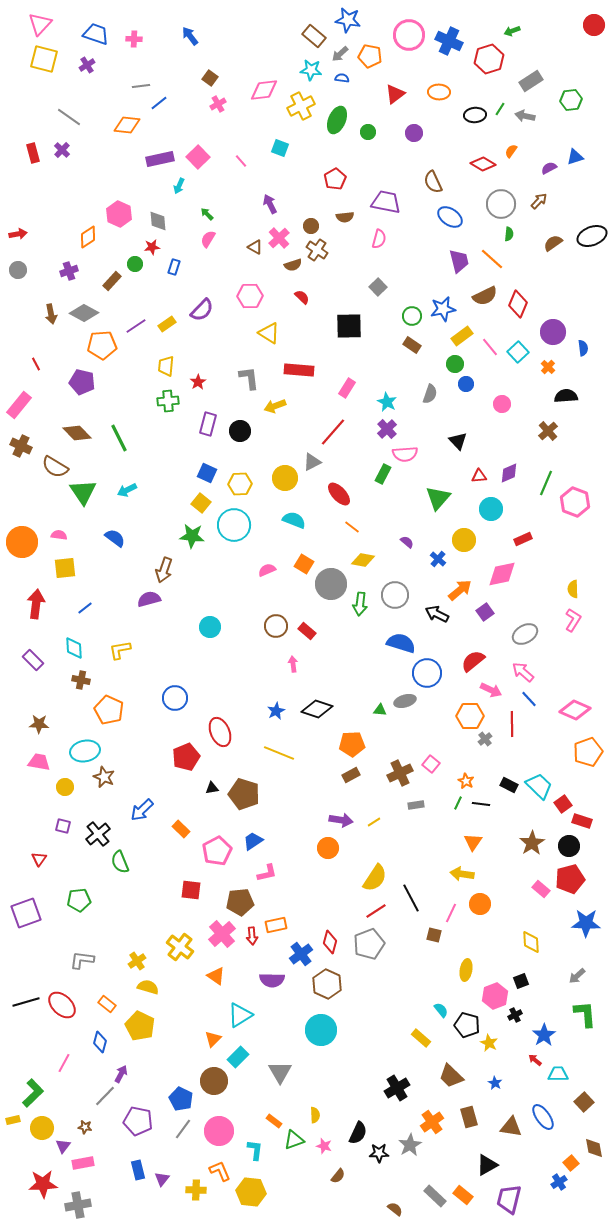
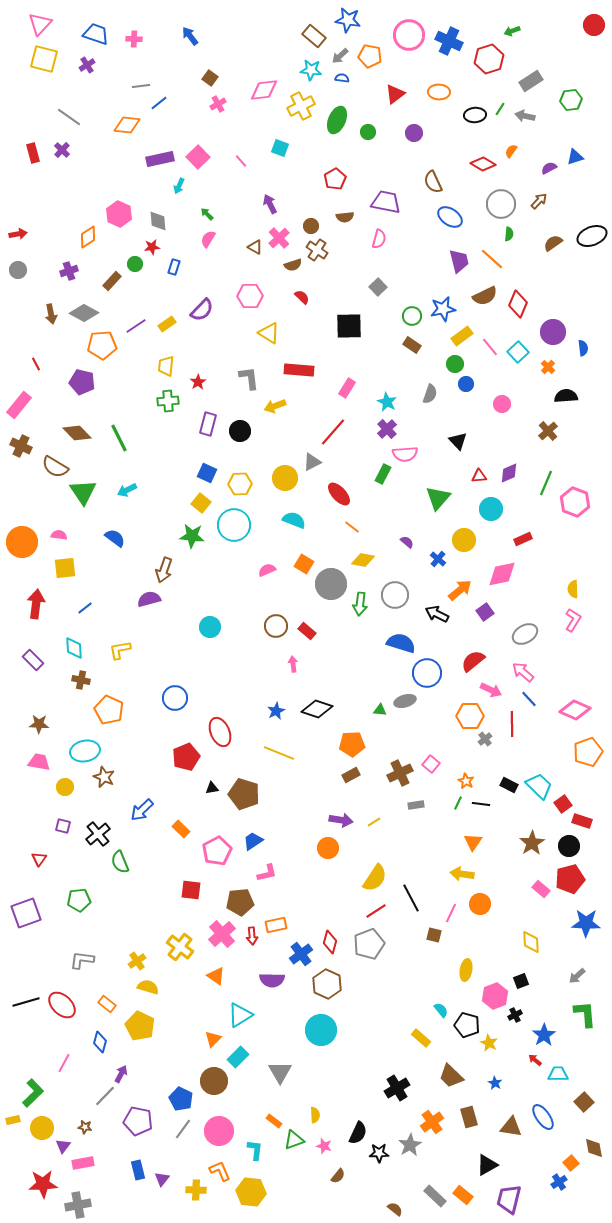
gray arrow at (340, 54): moved 2 px down
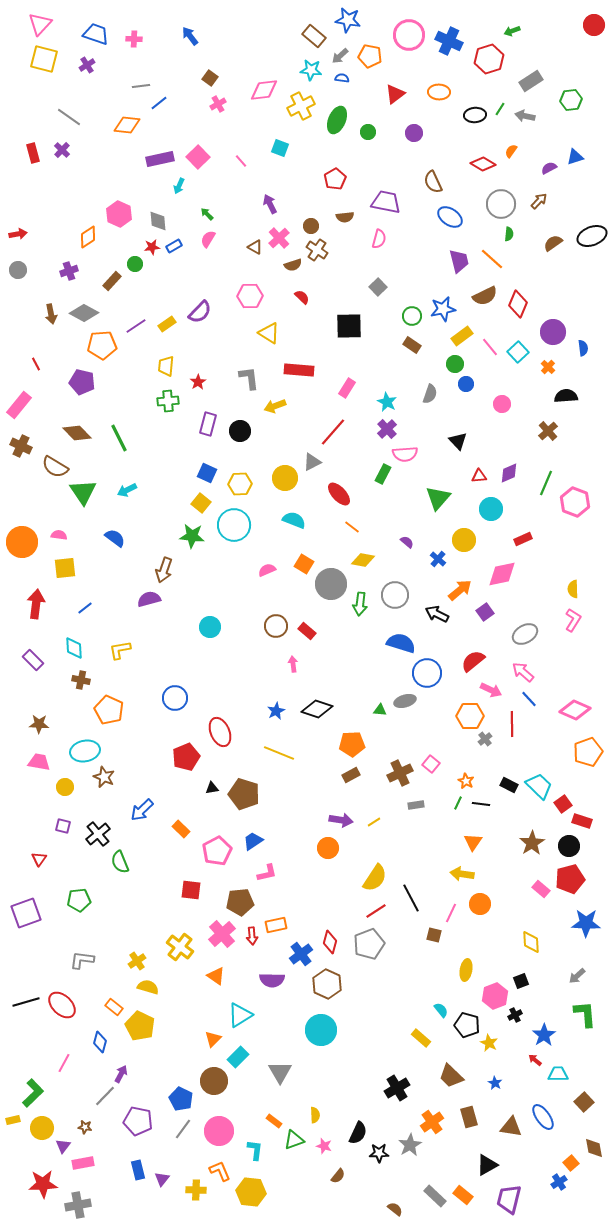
blue rectangle at (174, 267): moved 21 px up; rotated 42 degrees clockwise
purple semicircle at (202, 310): moved 2 px left, 2 px down
orange rectangle at (107, 1004): moved 7 px right, 3 px down
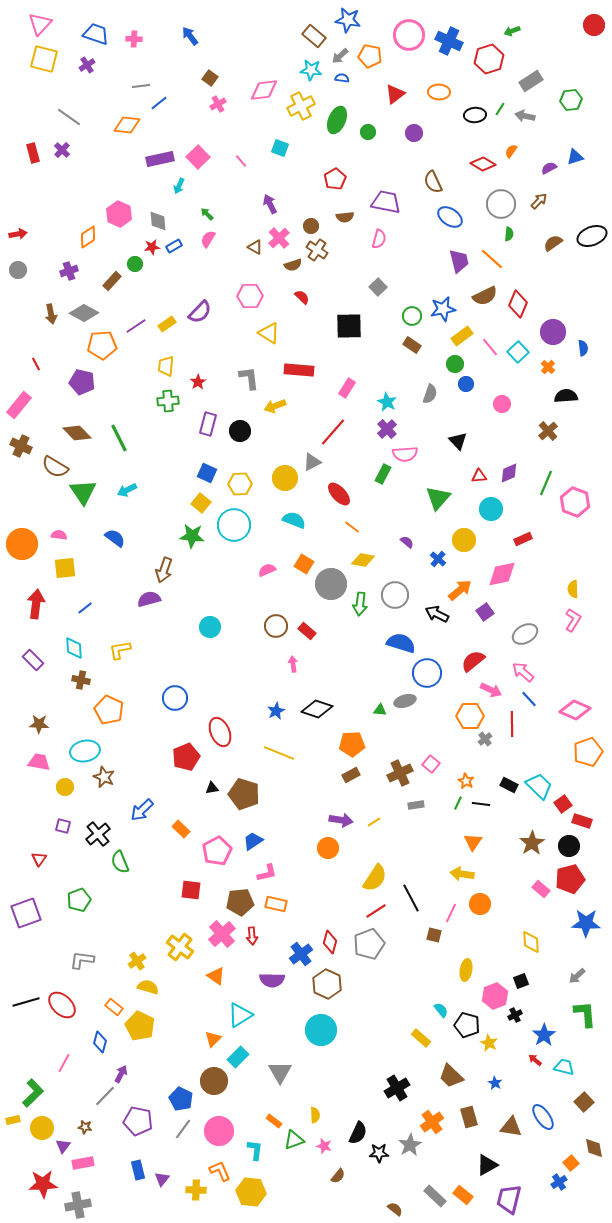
orange circle at (22, 542): moved 2 px down
green pentagon at (79, 900): rotated 15 degrees counterclockwise
orange rectangle at (276, 925): moved 21 px up; rotated 25 degrees clockwise
cyan trapezoid at (558, 1074): moved 6 px right, 7 px up; rotated 15 degrees clockwise
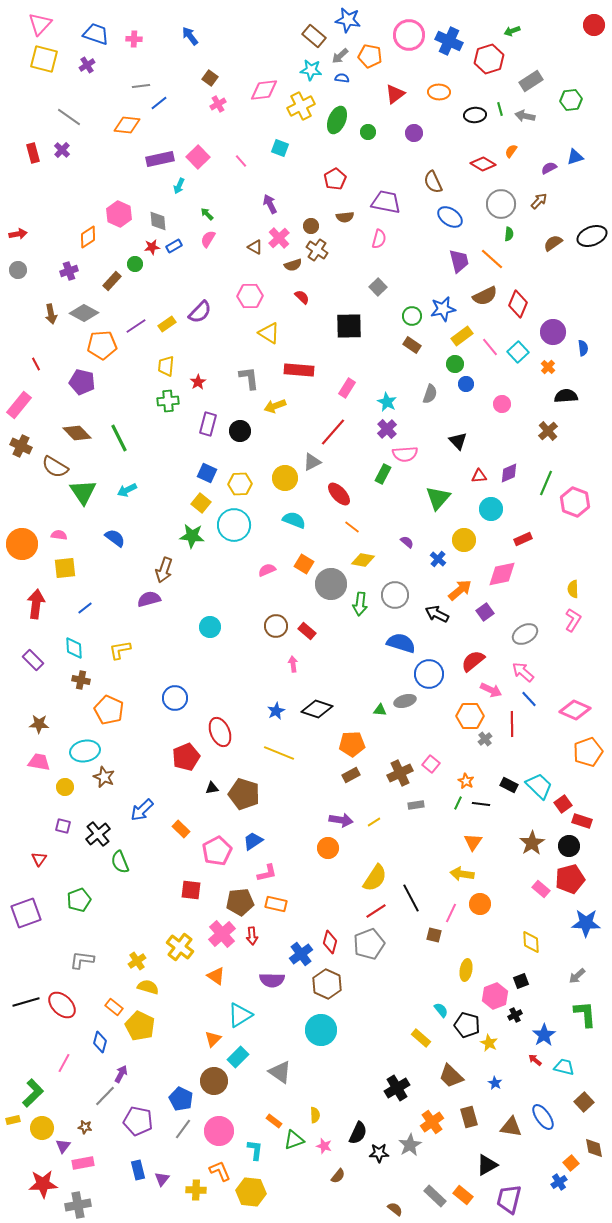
green line at (500, 109): rotated 48 degrees counterclockwise
blue circle at (427, 673): moved 2 px right, 1 px down
gray triangle at (280, 1072): rotated 25 degrees counterclockwise
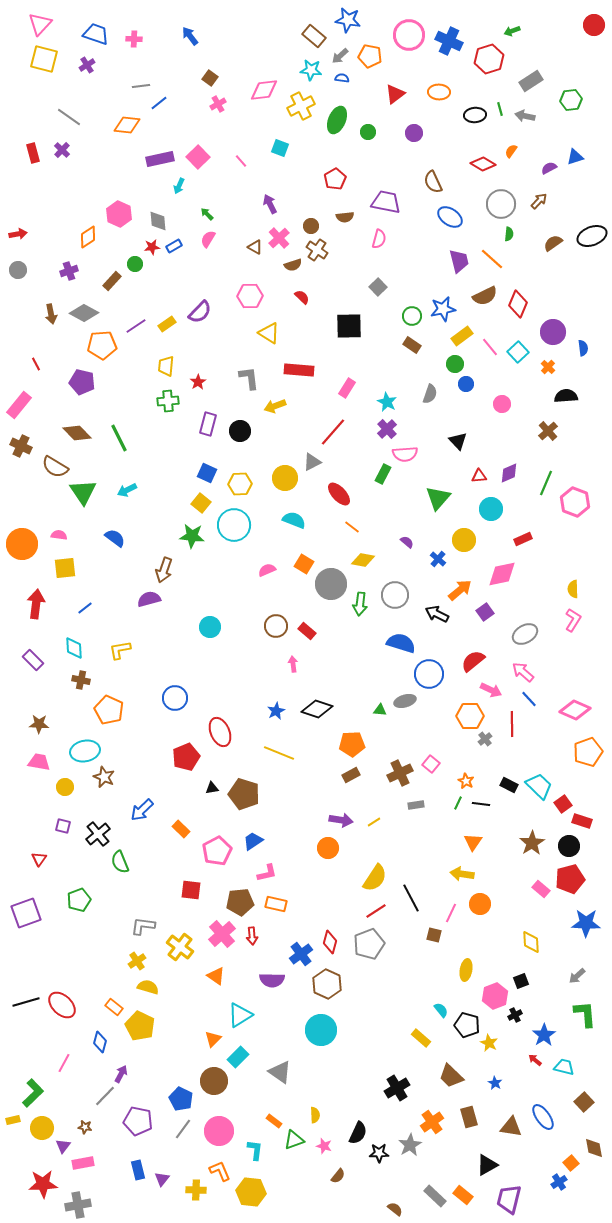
gray L-shape at (82, 960): moved 61 px right, 34 px up
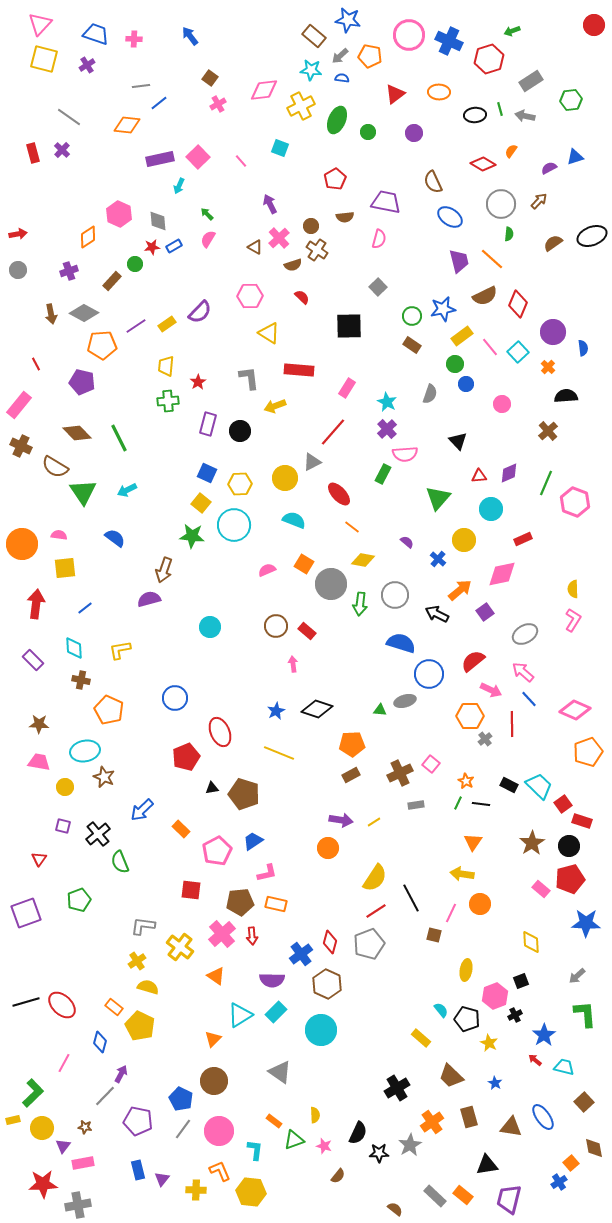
black pentagon at (467, 1025): moved 6 px up
cyan rectangle at (238, 1057): moved 38 px right, 45 px up
black triangle at (487, 1165): rotated 20 degrees clockwise
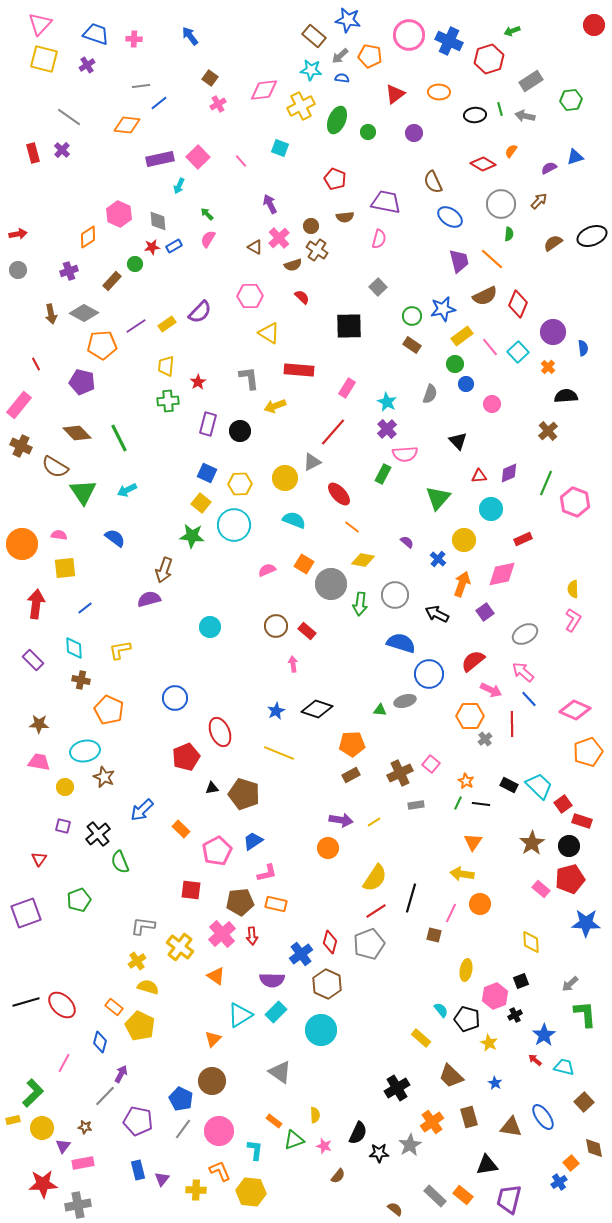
red pentagon at (335, 179): rotated 20 degrees counterclockwise
pink circle at (502, 404): moved 10 px left
orange arrow at (460, 590): moved 2 px right, 6 px up; rotated 30 degrees counterclockwise
black line at (411, 898): rotated 44 degrees clockwise
gray arrow at (577, 976): moved 7 px left, 8 px down
brown circle at (214, 1081): moved 2 px left
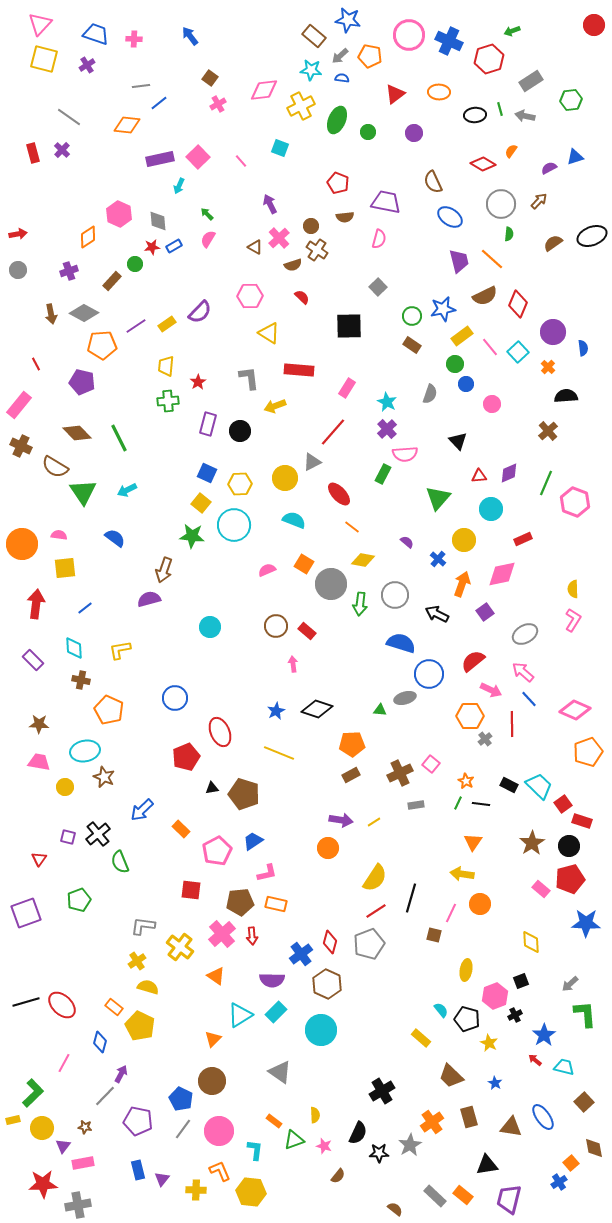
red pentagon at (335, 179): moved 3 px right, 4 px down
gray ellipse at (405, 701): moved 3 px up
purple square at (63, 826): moved 5 px right, 11 px down
black cross at (397, 1088): moved 15 px left, 3 px down
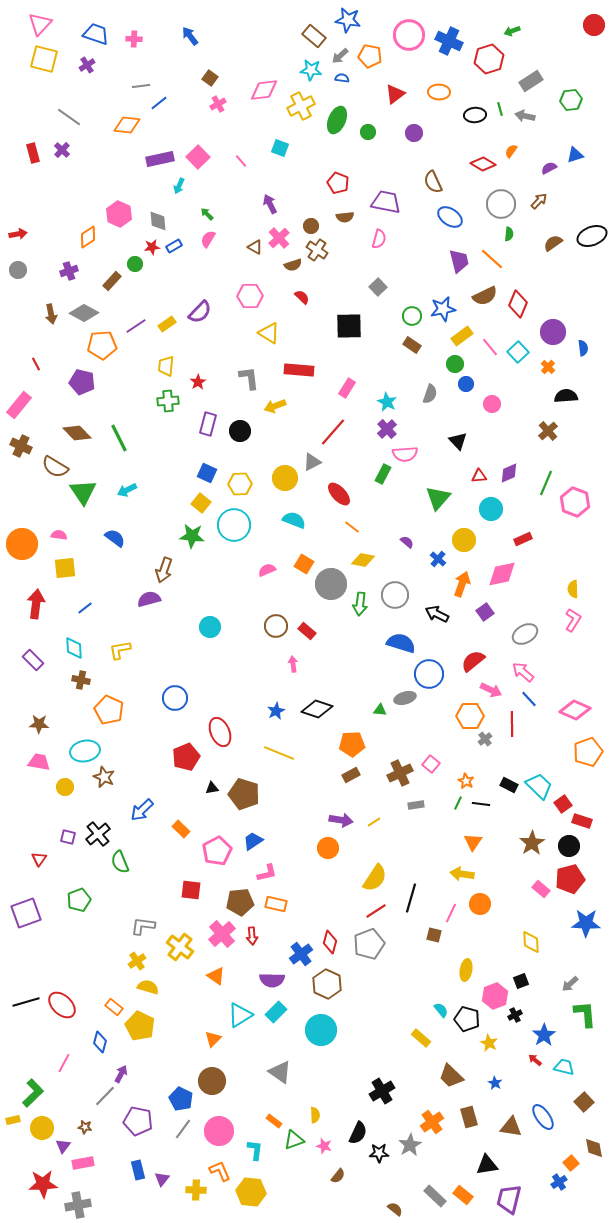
blue triangle at (575, 157): moved 2 px up
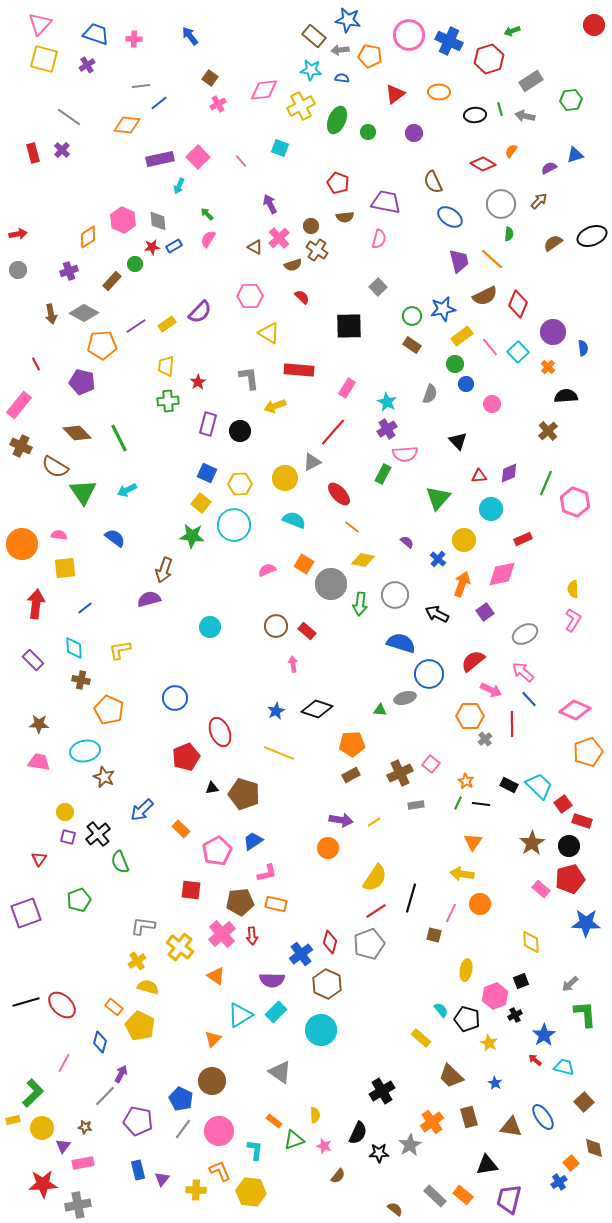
gray arrow at (340, 56): moved 6 px up; rotated 36 degrees clockwise
pink hexagon at (119, 214): moved 4 px right, 6 px down
purple cross at (387, 429): rotated 12 degrees clockwise
yellow circle at (65, 787): moved 25 px down
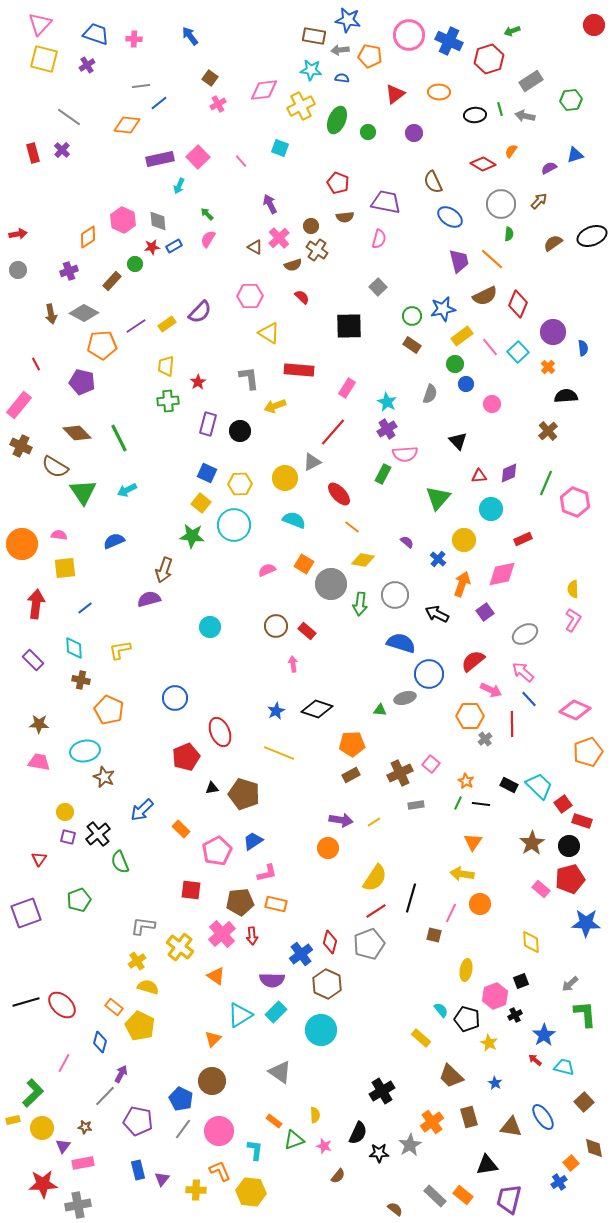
brown rectangle at (314, 36): rotated 30 degrees counterclockwise
blue semicircle at (115, 538): moved 1 px left, 3 px down; rotated 60 degrees counterclockwise
